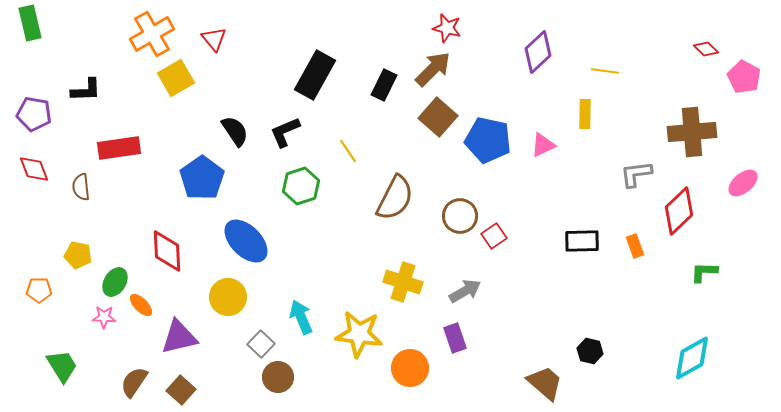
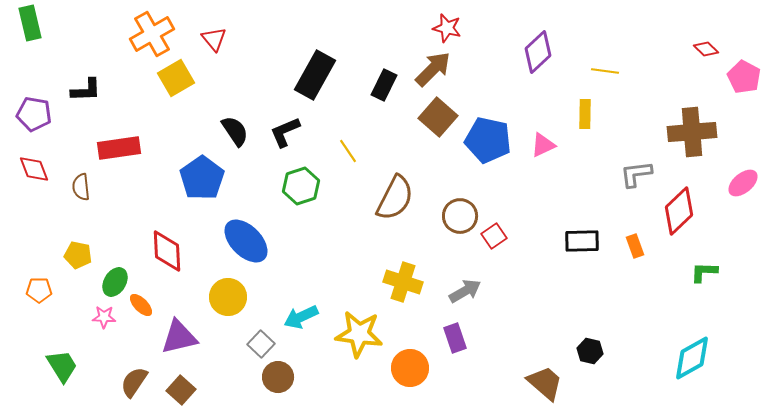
cyan arrow at (301, 317): rotated 92 degrees counterclockwise
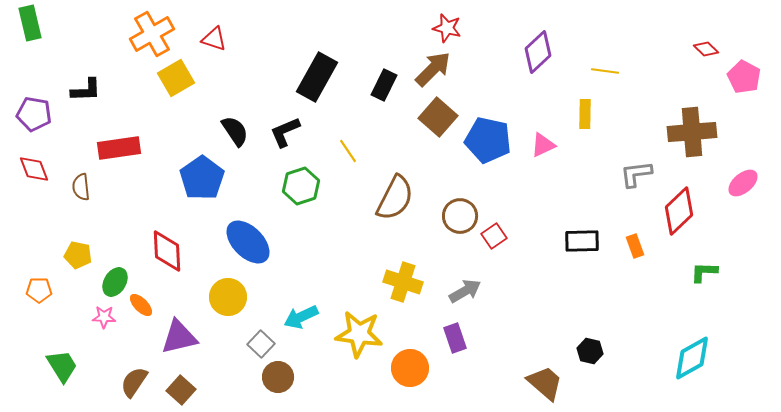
red triangle at (214, 39): rotated 32 degrees counterclockwise
black rectangle at (315, 75): moved 2 px right, 2 px down
blue ellipse at (246, 241): moved 2 px right, 1 px down
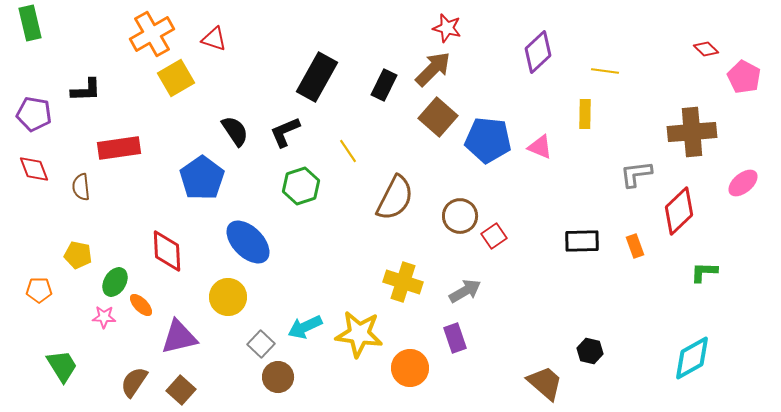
blue pentagon at (488, 140): rotated 6 degrees counterclockwise
pink triangle at (543, 145): moved 3 px left, 2 px down; rotated 48 degrees clockwise
cyan arrow at (301, 317): moved 4 px right, 10 px down
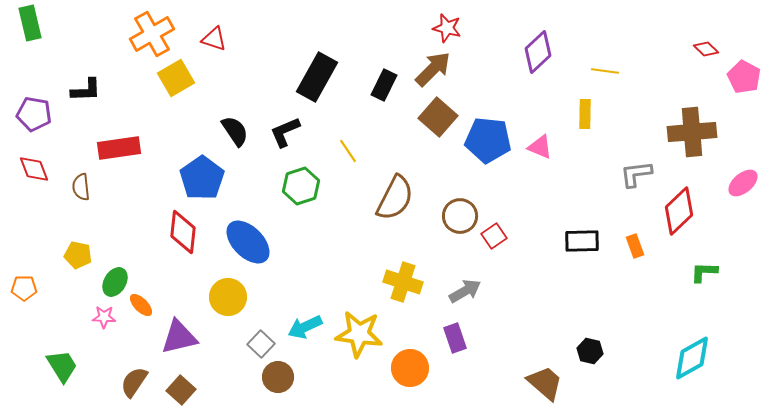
red diamond at (167, 251): moved 16 px right, 19 px up; rotated 9 degrees clockwise
orange pentagon at (39, 290): moved 15 px left, 2 px up
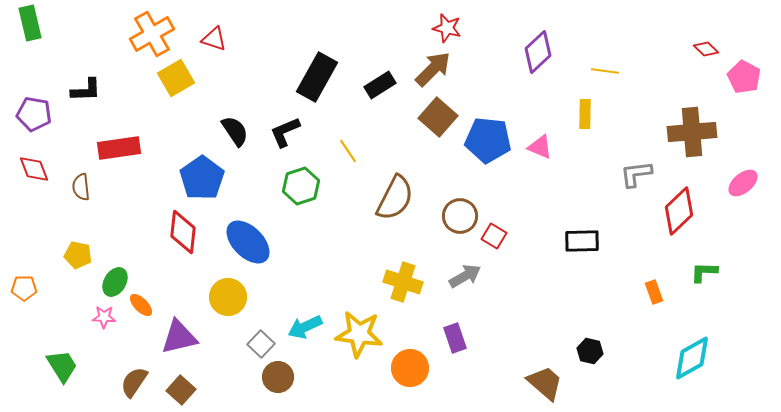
black rectangle at (384, 85): moved 4 px left; rotated 32 degrees clockwise
red square at (494, 236): rotated 25 degrees counterclockwise
orange rectangle at (635, 246): moved 19 px right, 46 px down
gray arrow at (465, 291): moved 15 px up
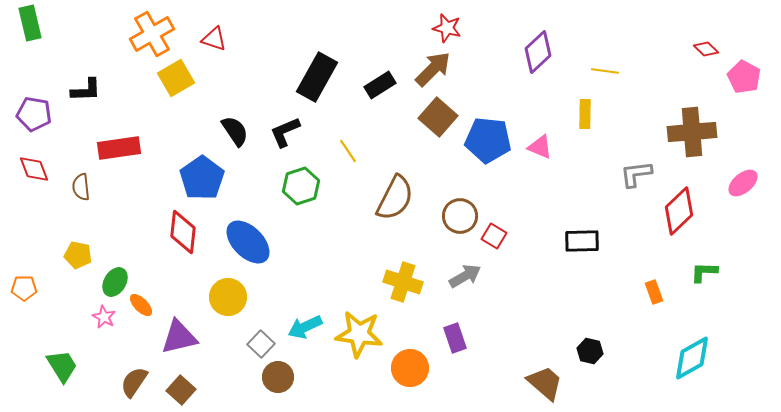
pink star at (104, 317): rotated 25 degrees clockwise
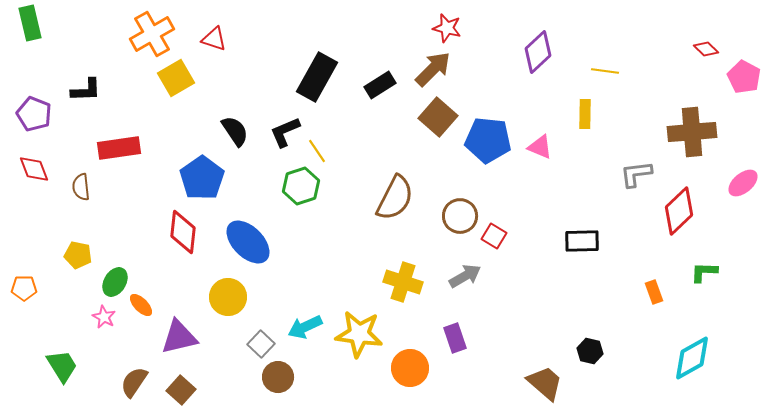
purple pentagon at (34, 114): rotated 12 degrees clockwise
yellow line at (348, 151): moved 31 px left
